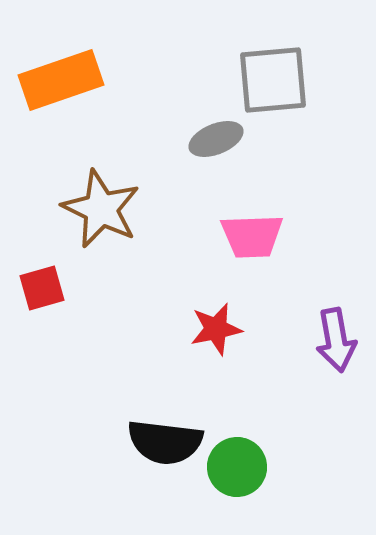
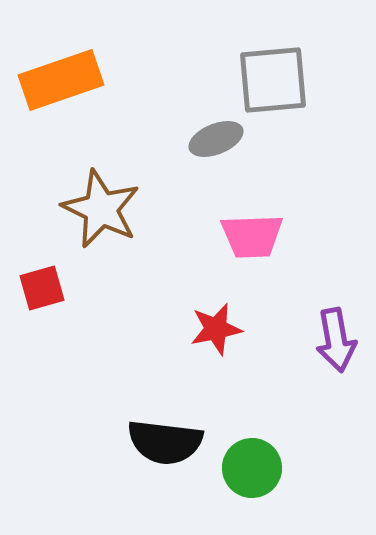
green circle: moved 15 px right, 1 px down
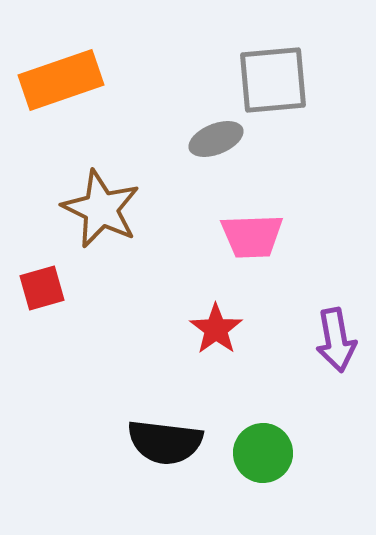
red star: rotated 24 degrees counterclockwise
green circle: moved 11 px right, 15 px up
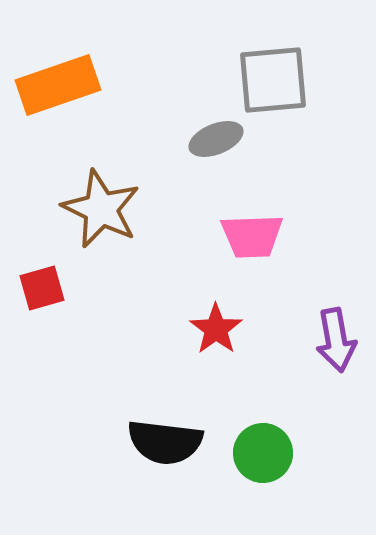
orange rectangle: moved 3 px left, 5 px down
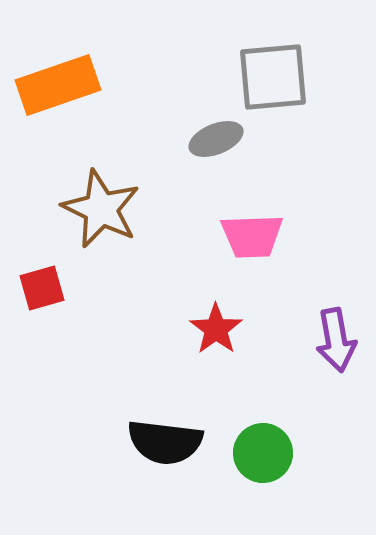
gray square: moved 3 px up
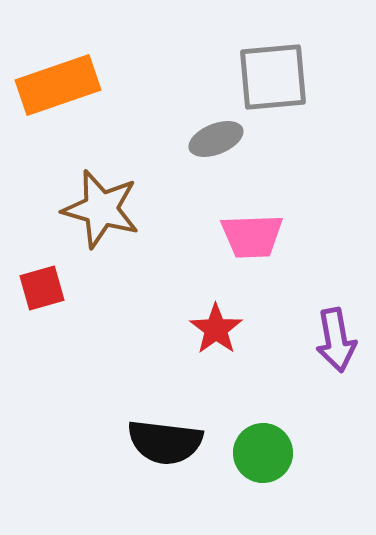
brown star: rotated 10 degrees counterclockwise
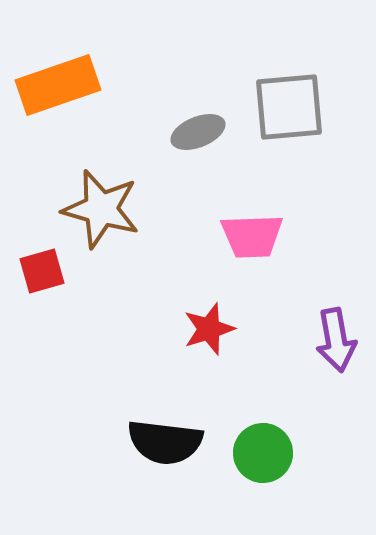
gray square: moved 16 px right, 30 px down
gray ellipse: moved 18 px left, 7 px up
red square: moved 17 px up
red star: moved 7 px left; rotated 18 degrees clockwise
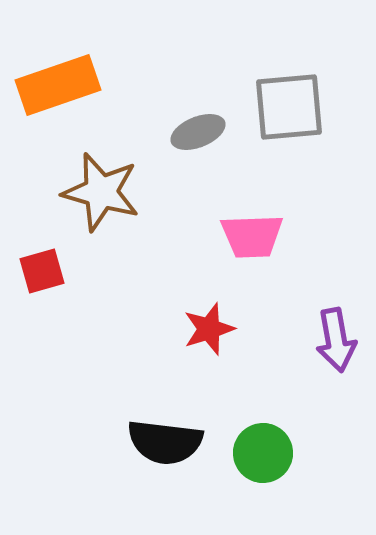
brown star: moved 17 px up
